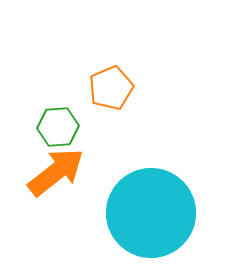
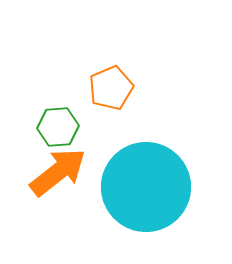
orange arrow: moved 2 px right
cyan circle: moved 5 px left, 26 px up
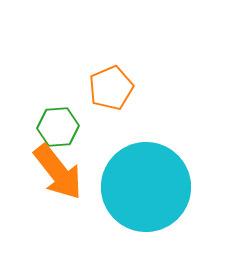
orange arrow: rotated 90 degrees clockwise
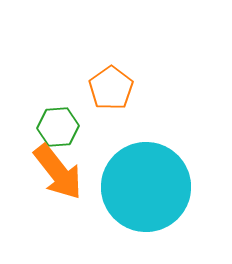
orange pentagon: rotated 12 degrees counterclockwise
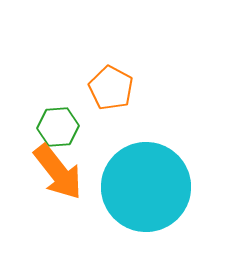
orange pentagon: rotated 9 degrees counterclockwise
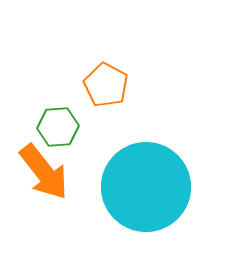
orange pentagon: moved 5 px left, 3 px up
orange arrow: moved 14 px left
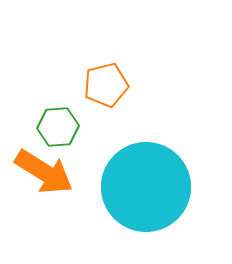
orange pentagon: rotated 30 degrees clockwise
orange arrow: rotated 20 degrees counterclockwise
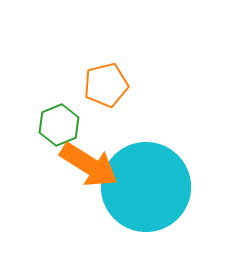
green hexagon: moved 1 px right, 2 px up; rotated 18 degrees counterclockwise
orange arrow: moved 45 px right, 7 px up
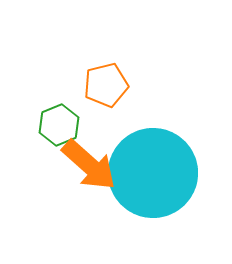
orange arrow: rotated 10 degrees clockwise
cyan circle: moved 7 px right, 14 px up
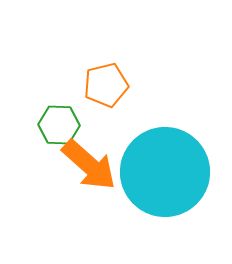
green hexagon: rotated 24 degrees clockwise
cyan circle: moved 12 px right, 1 px up
